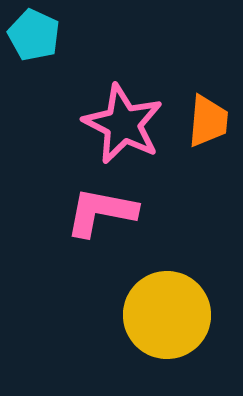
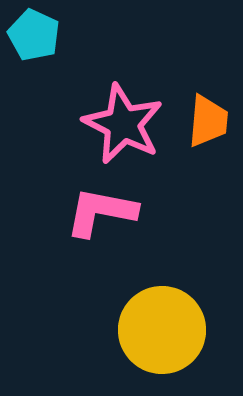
yellow circle: moved 5 px left, 15 px down
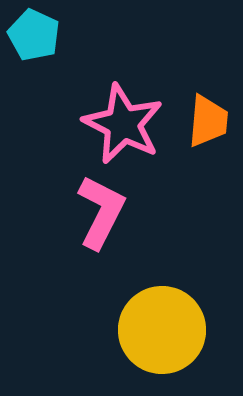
pink L-shape: rotated 106 degrees clockwise
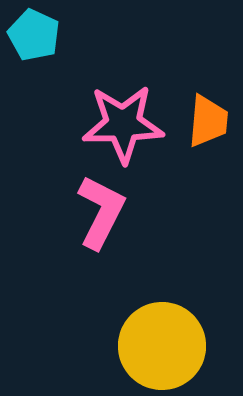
pink star: rotated 28 degrees counterclockwise
yellow circle: moved 16 px down
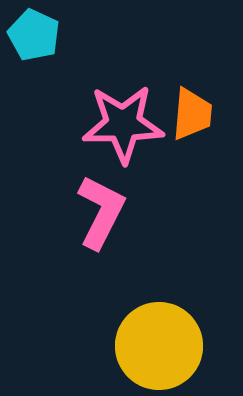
orange trapezoid: moved 16 px left, 7 px up
yellow circle: moved 3 px left
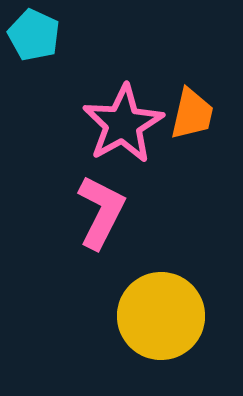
orange trapezoid: rotated 8 degrees clockwise
pink star: rotated 28 degrees counterclockwise
yellow circle: moved 2 px right, 30 px up
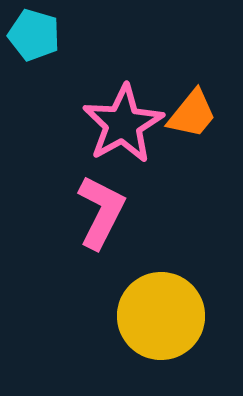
cyan pentagon: rotated 9 degrees counterclockwise
orange trapezoid: rotated 26 degrees clockwise
